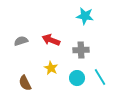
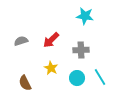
red arrow: rotated 66 degrees counterclockwise
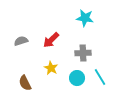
cyan star: moved 2 px down
gray cross: moved 2 px right, 3 px down
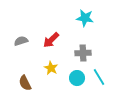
cyan line: moved 1 px left
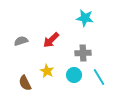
yellow star: moved 4 px left, 3 px down
cyan circle: moved 3 px left, 3 px up
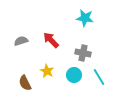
red arrow: rotated 90 degrees clockwise
gray cross: rotated 14 degrees clockwise
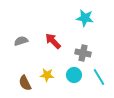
red arrow: moved 2 px right, 1 px down
yellow star: moved 4 px down; rotated 24 degrees counterclockwise
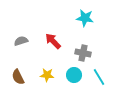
brown semicircle: moved 7 px left, 6 px up
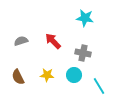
cyan line: moved 9 px down
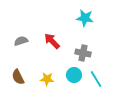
red arrow: moved 1 px left
yellow star: moved 4 px down
cyan line: moved 3 px left, 7 px up
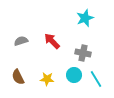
cyan star: rotated 30 degrees counterclockwise
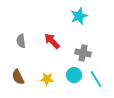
cyan star: moved 6 px left, 2 px up
gray semicircle: rotated 80 degrees counterclockwise
